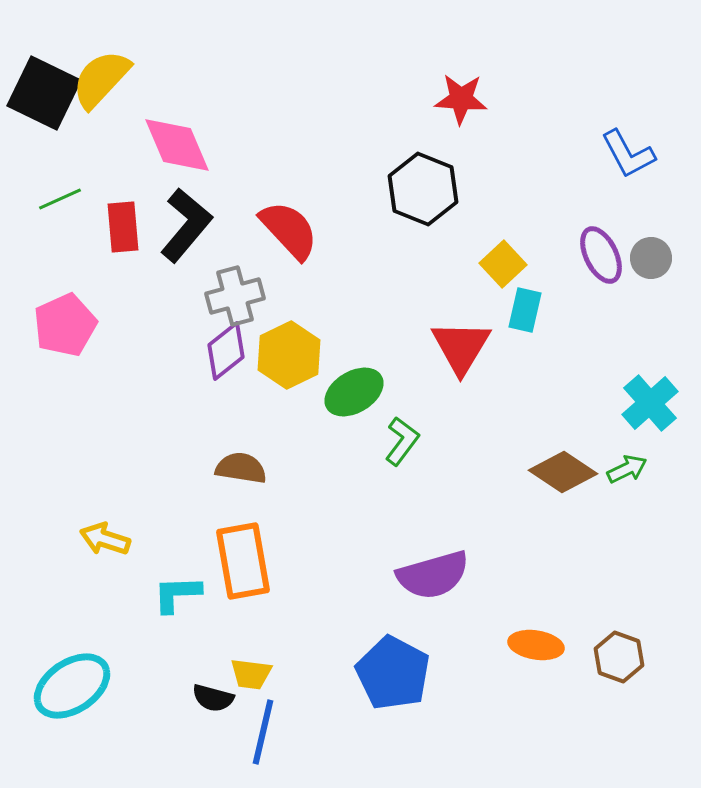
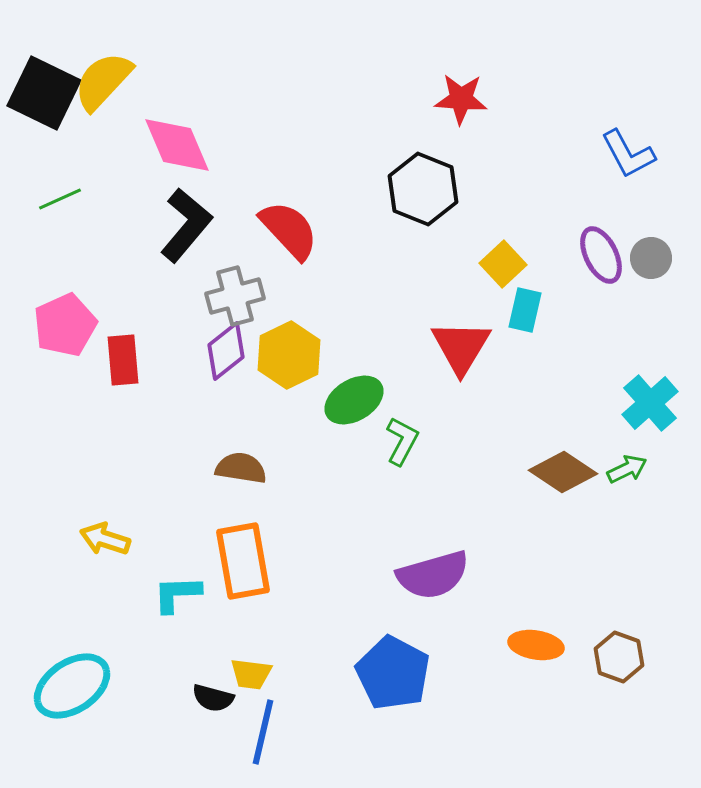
yellow semicircle: moved 2 px right, 2 px down
red rectangle: moved 133 px down
green ellipse: moved 8 px down
green L-shape: rotated 9 degrees counterclockwise
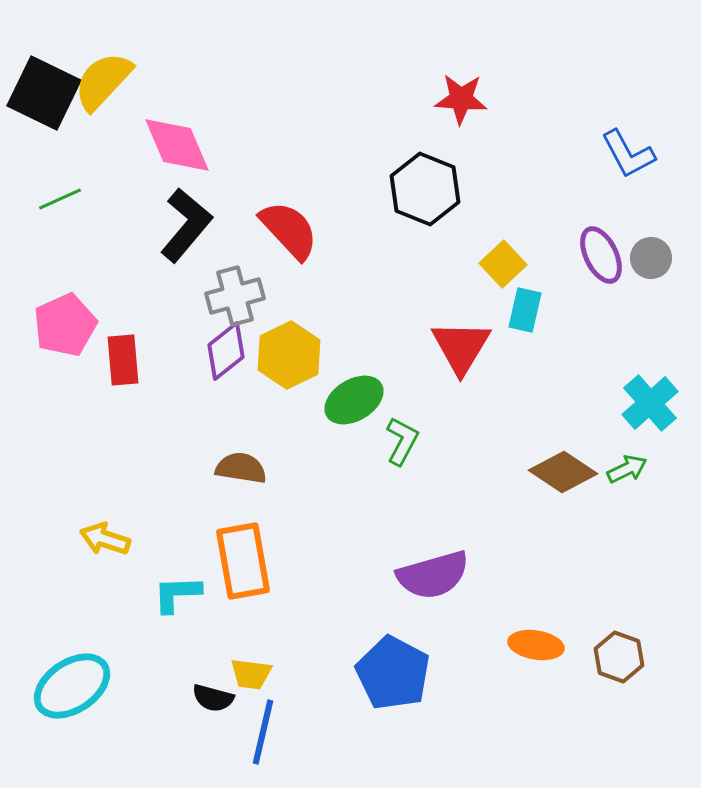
black hexagon: moved 2 px right
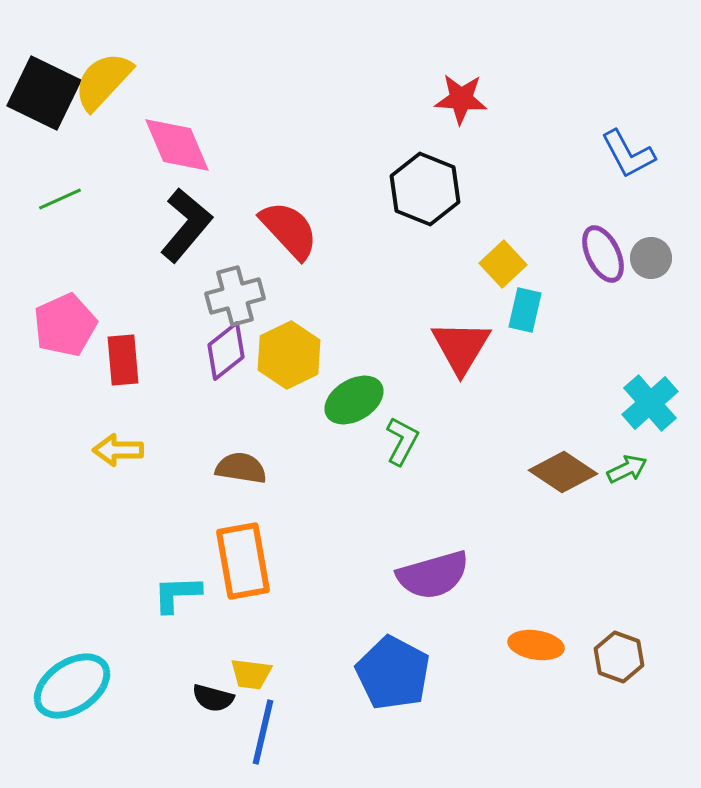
purple ellipse: moved 2 px right, 1 px up
yellow arrow: moved 13 px right, 89 px up; rotated 18 degrees counterclockwise
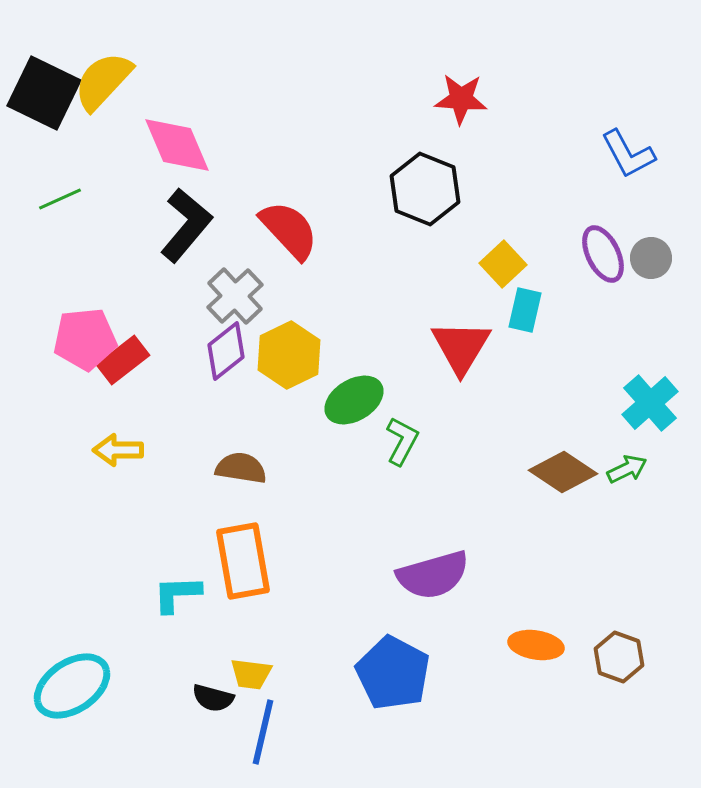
gray cross: rotated 28 degrees counterclockwise
pink pentagon: moved 20 px right, 14 px down; rotated 18 degrees clockwise
red rectangle: rotated 57 degrees clockwise
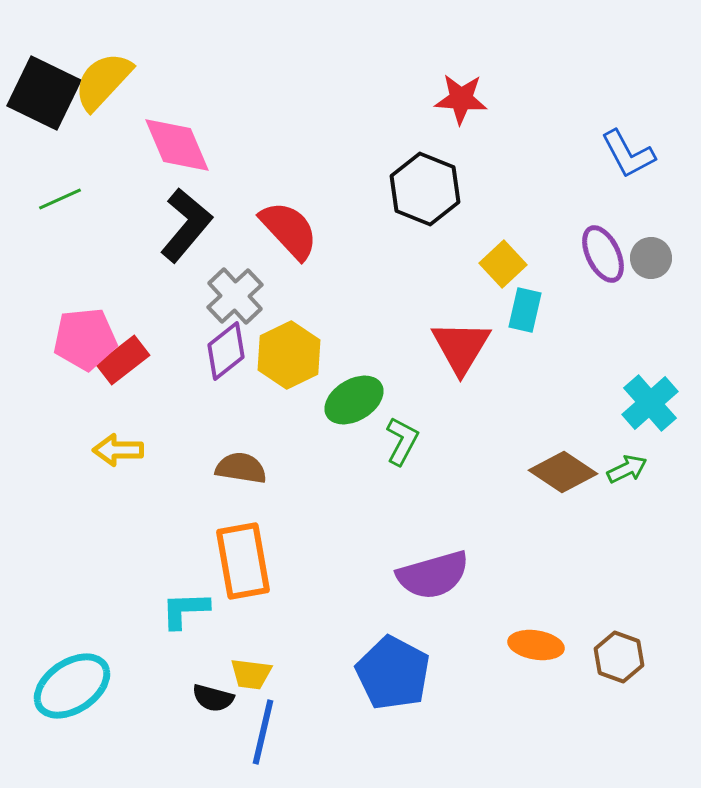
cyan L-shape: moved 8 px right, 16 px down
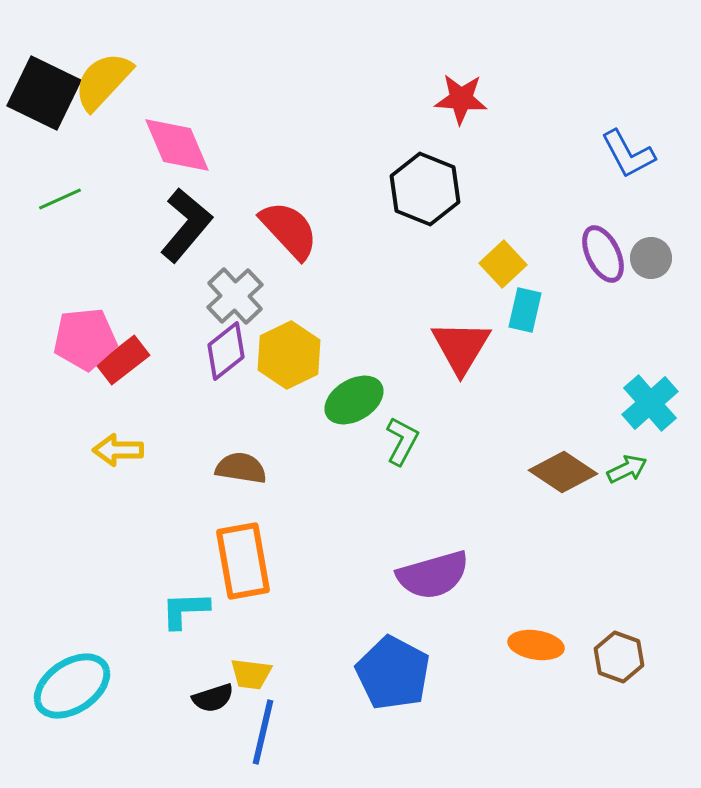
black semicircle: rotated 33 degrees counterclockwise
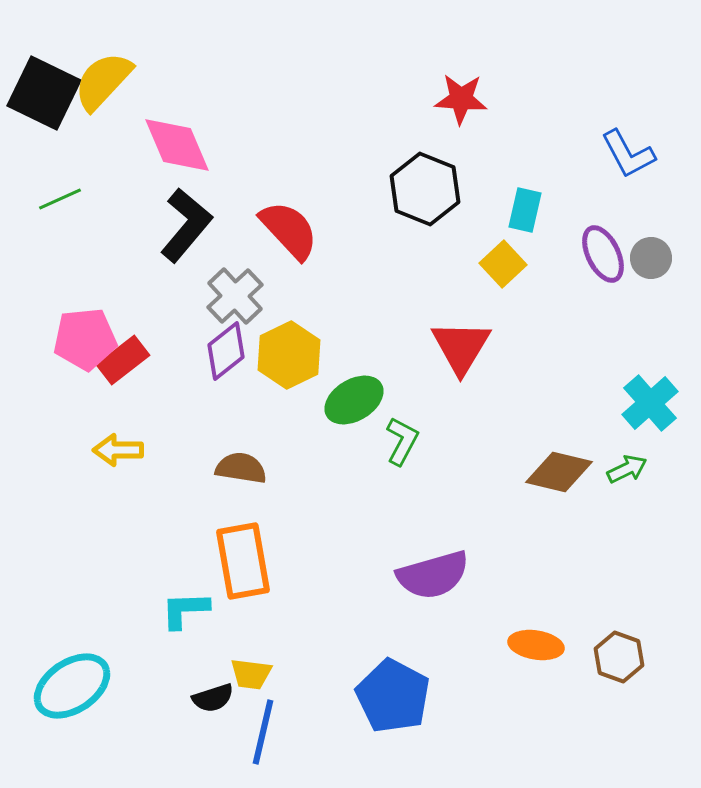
cyan rectangle: moved 100 px up
brown diamond: moved 4 px left; rotated 20 degrees counterclockwise
blue pentagon: moved 23 px down
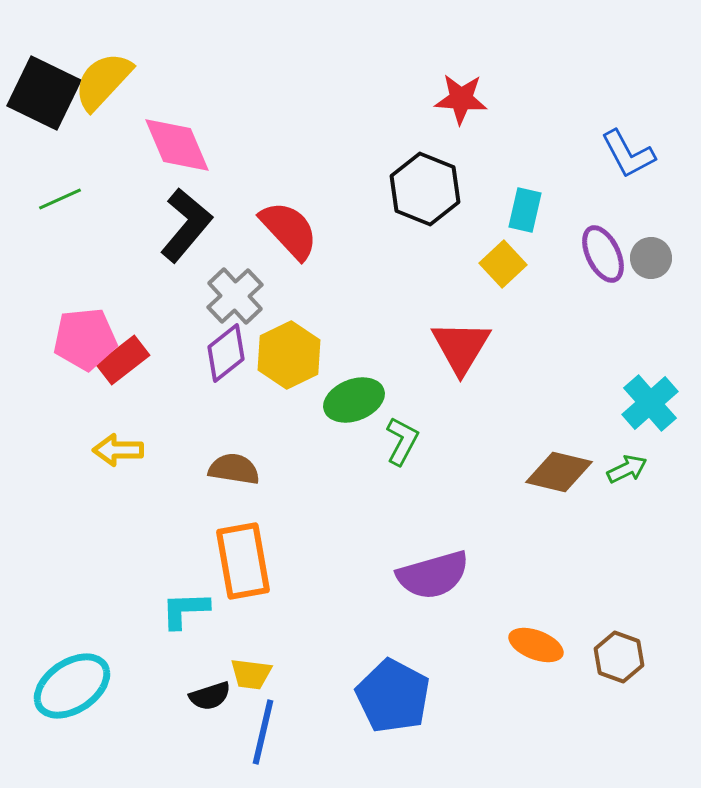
purple diamond: moved 2 px down
green ellipse: rotated 10 degrees clockwise
brown semicircle: moved 7 px left, 1 px down
orange ellipse: rotated 12 degrees clockwise
black semicircle: moved 3 px left, 2 px up
